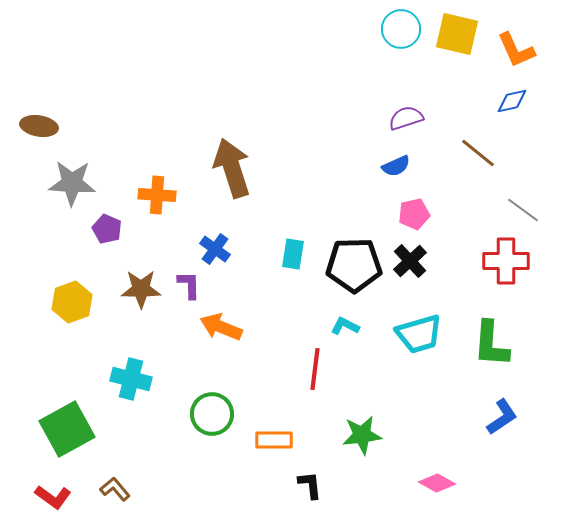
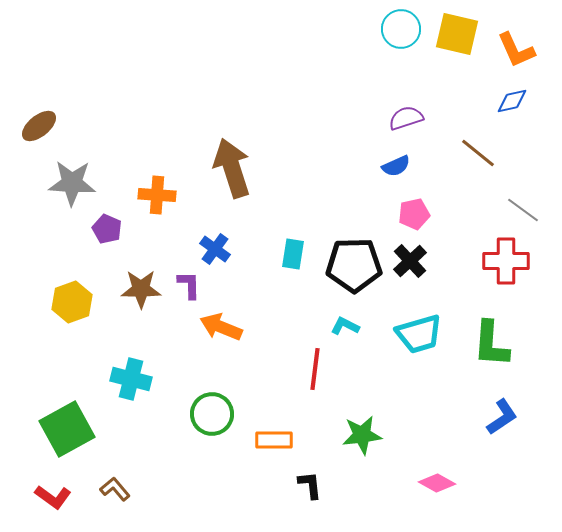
brown ellipse: rotated 48 degrees counterclockwise
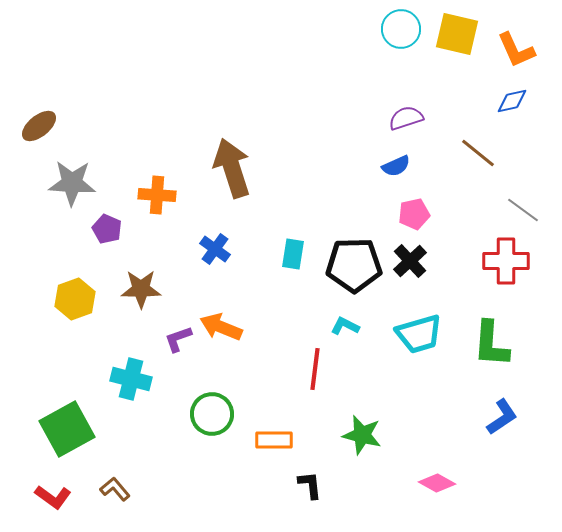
purple L-shape: moved 11 px left, 54 px down; rotated 108 degrees counterclockwise
yellow hexagon: moved 3 px right, 3 px up
green star: rotated 21 degrees clockwise
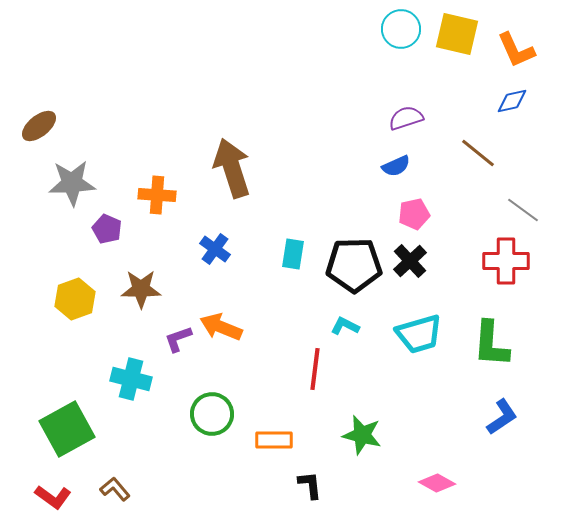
gray star: rotated 6 degrees counterclockwise
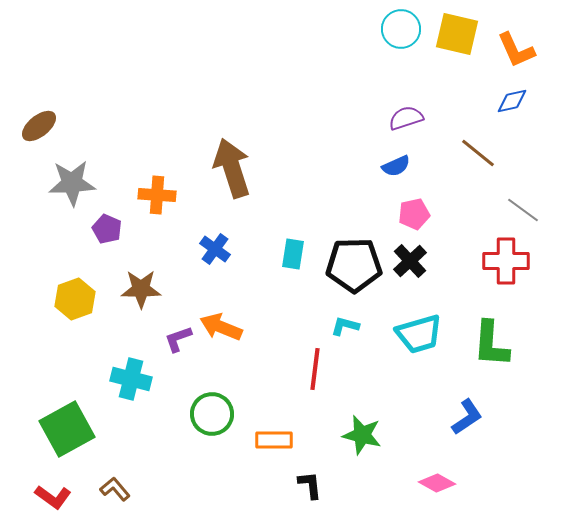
cyan L-shape: rotated 12 degrees counterclockwise
blue L-shape: moved 35 px left
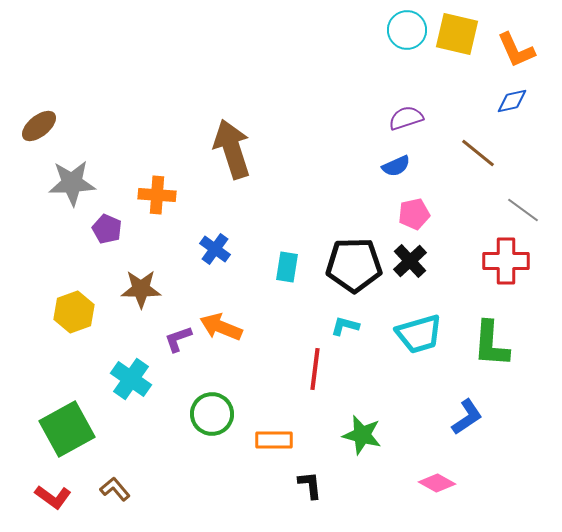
cyan circle: moved 6 px right, 1 px down
brown arrow: moved 19 px up
cyan rectangle: moved 6 px left, 13 px down
yellow hexagon: moved 1 px left, 13 px down
cyan cross: rotated 21 degrees clockwise
